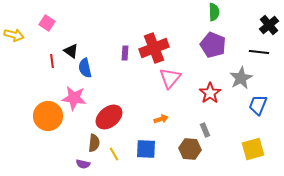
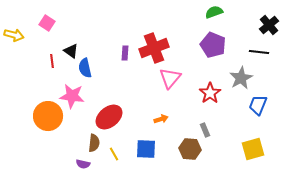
green semicircle: rotated 108 degrees counterclockwise
pink star: moved 2 px left, 2 px up
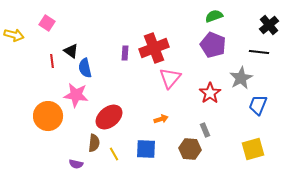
green semicircle: moved 4 px down
pink star: moved 4 px right, 1 px up
purple semicircle: moved 7 px left
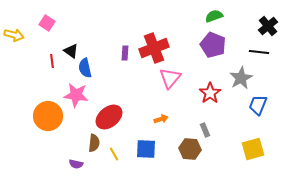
black cross: moved 1 px left, 1 px down
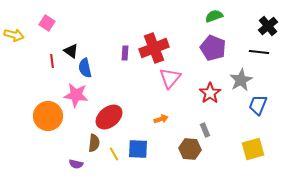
purple pentagon: moved 3 px down
gray star: moved 2 px down
blue square: moved 8 px left
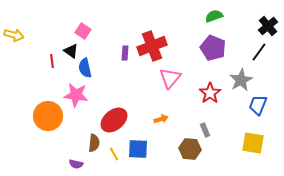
pink square: moved 36 px right, 8 px down
red cross: moved 2 px left, 2 px up
black line: rotated 60 degrees counterclockwise
red ellipse: moved 5 px right, 3 px down
yellow square: moved 6 px up; rotated 25 degrees clockwise
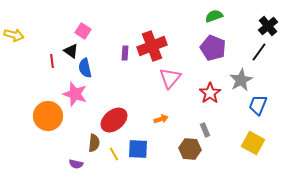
pink star: moved 1 px left, 1 px up; rotated 10 degrees clockwise
yellow square: rotated 20 degrees clockwise
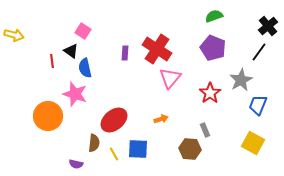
red cross: moved 5 px right, 3 px down; rotated 36 degrees counterclockwise
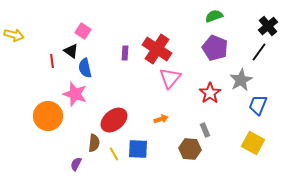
purple pentagon: moved 2 px right
purple semicircle: rotated 104 degrees clockwise
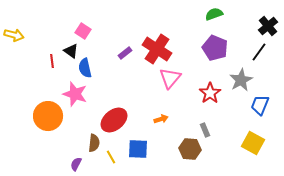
green semicircle: moved 2 px up
purple rectangle: rotated 48 degrees clockwise
blue trapezoid: moved 2 px right
yellow line: moved 3 px left, 3 px down
